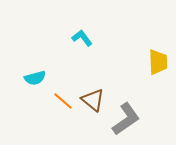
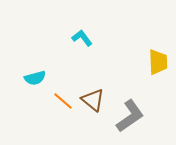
gray L-shape: moved 4 px right, 3 px up
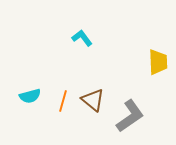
cyan semicircle: moved 5 px left, 18 px down
orange line: rotated 65 degrees clockwise
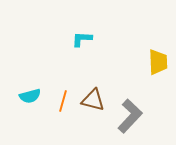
cyan L-shape: moved 1 px down; rotated 50 degrees counterclockwise
brown triangle: rotated 25 degrees counterclockwise
gray L-shape: rotated 12 degrees counterclockwise
